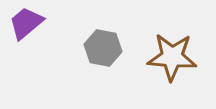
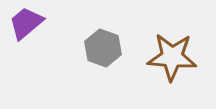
gray hexagon: rotated 9 degrees clockwise
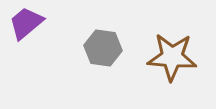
gray hexagon: rotated 12 degrees counterclockwise
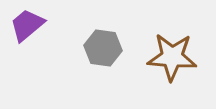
purple trapezoid: moved 1 px right, 2 px down
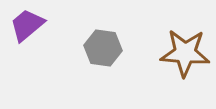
brown star: moved 13 px right, 4 px up
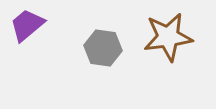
brown star: moved 17 px left, 16 px up; rotated 12 degrees counterclockwise
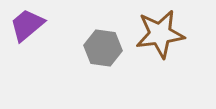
brown star: moved 8 px left, 3 px up
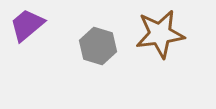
gray hexagon: moved 5 px left, 2 px up; rotated 9 degrees clockwise
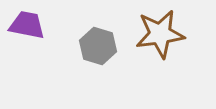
purple trapezoid: rotated 51 degrees clockwise
